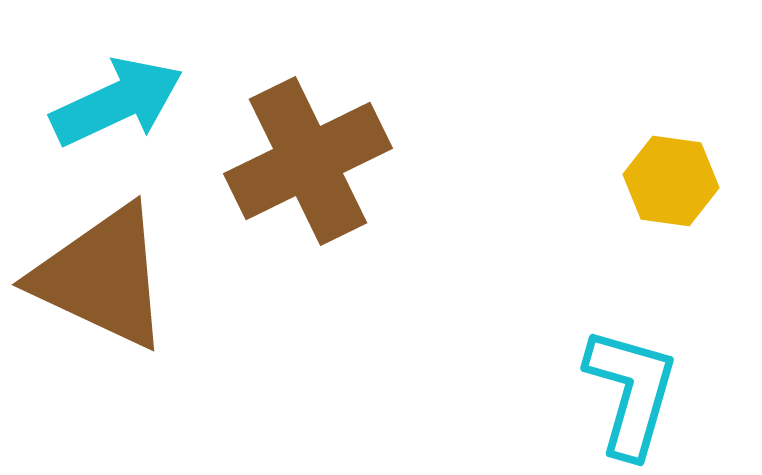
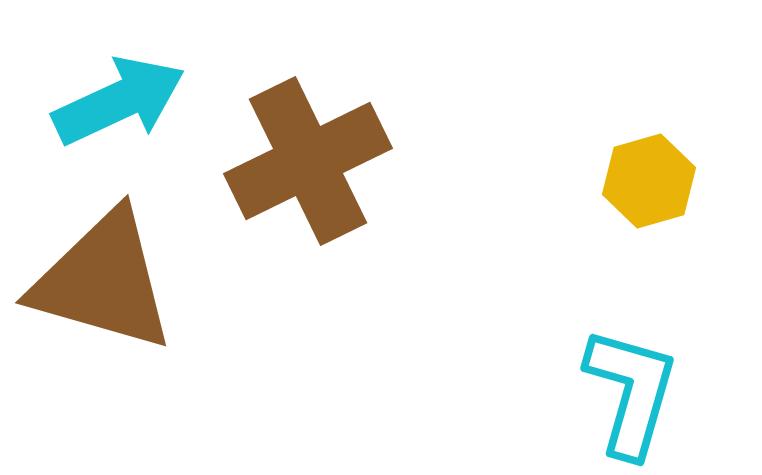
cyan arrow: moved 2 px right, 1 px up
yellow hexagon: moved 22 px left; rotated 24 degrees counterclockwise
brown triangle: moved 1 px right, 4 px down; rotated 9 degrees counterclockwise
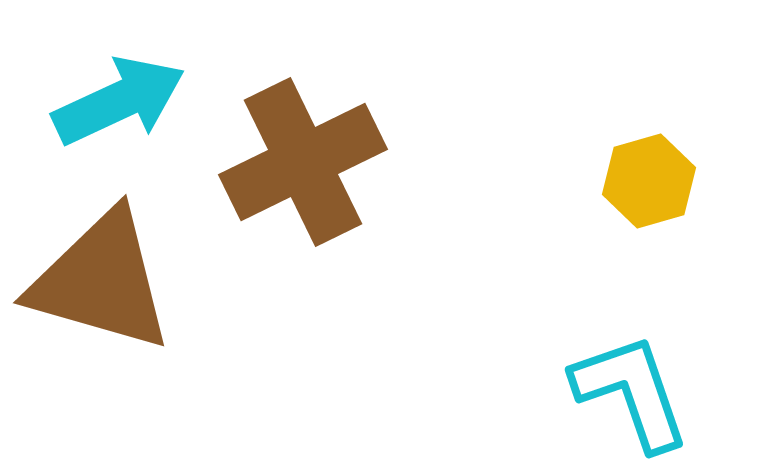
brown cross: moved 5 px left, 1 px down
brown triangle: moved 2 px left
cyan L-shape: rotated 35 degrees counterclockwise
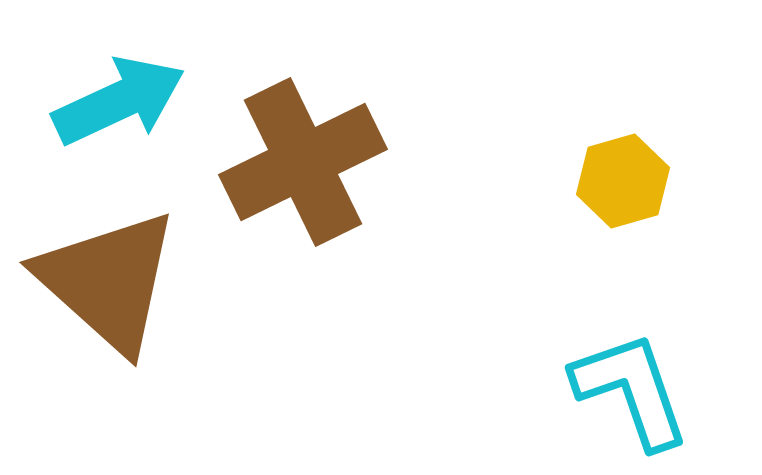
yellow hexagon: moved 26 px left
brown triangle: moved 7 px right; rotated 26 degrees clockwise
cyan L-shape: moved 2 px up
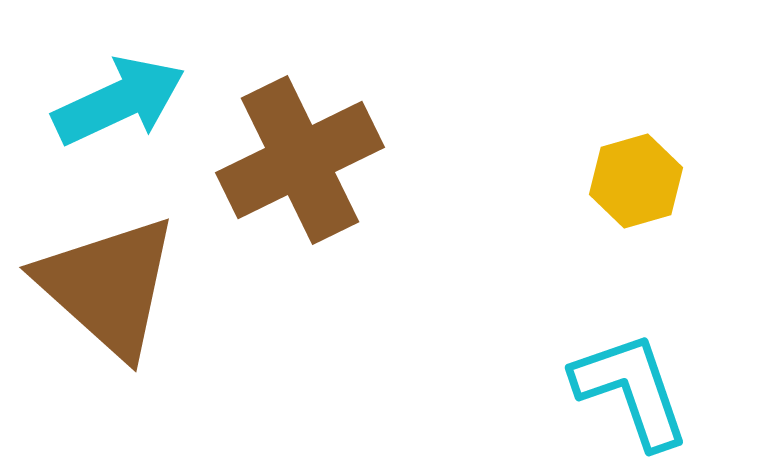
brown cross: moved 3 px left, 2 px up
yellow hexagon: moved 13 px right
brown triangle: moved 5 px down
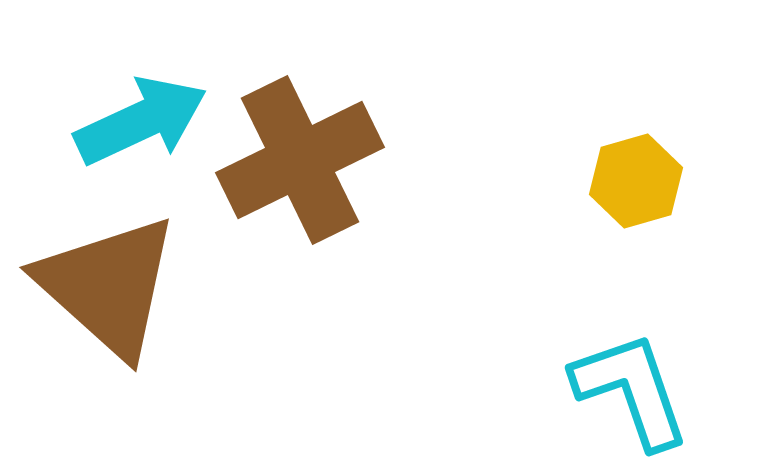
cyan arrow: moved 22 px right, 20 px down
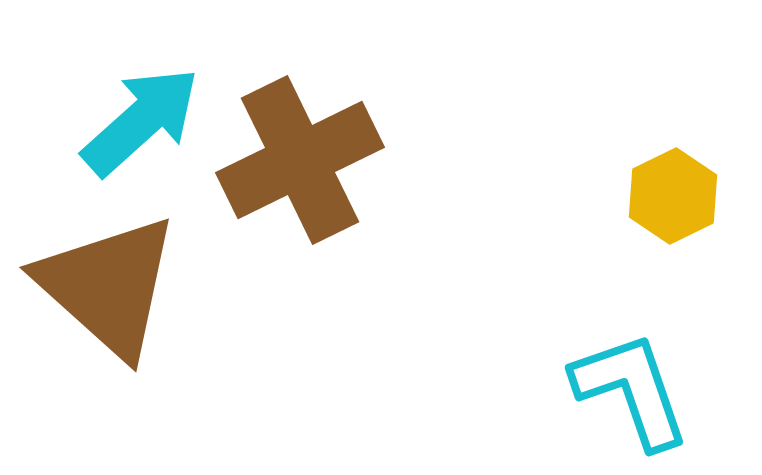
cyan arrow: rotated 17 degrees counterclockwise
yellow hexagon: moved 37 px right, 15 px down; rotated 10 degrees counterclockwise
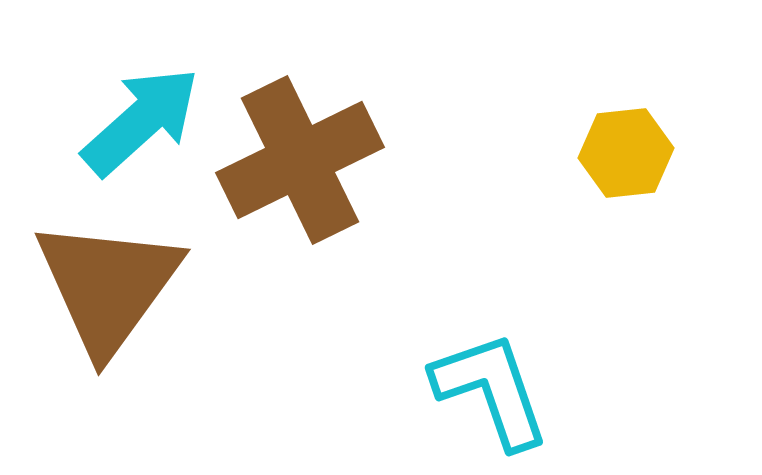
yellow hexagon: moved 47 px left, 43 px up; rotated 20 degrees clockwise
brown triangle: rotated 24 degrees clockwise
cyan L-shape: moved 140 px left
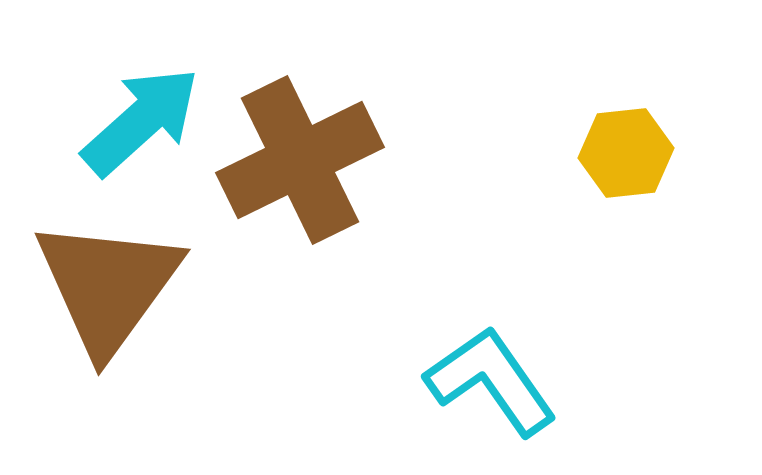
cyan L-shape: moved 9 px up; rotated 16 degrees counterclockwise
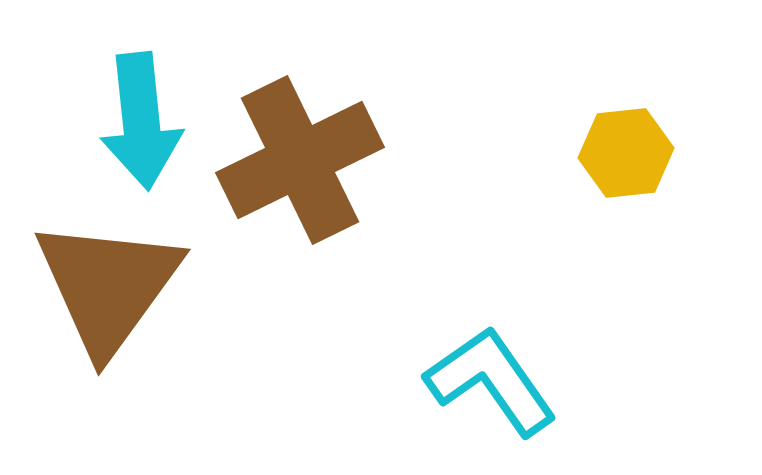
cyan arrow: rotated 126 degrees clockwise
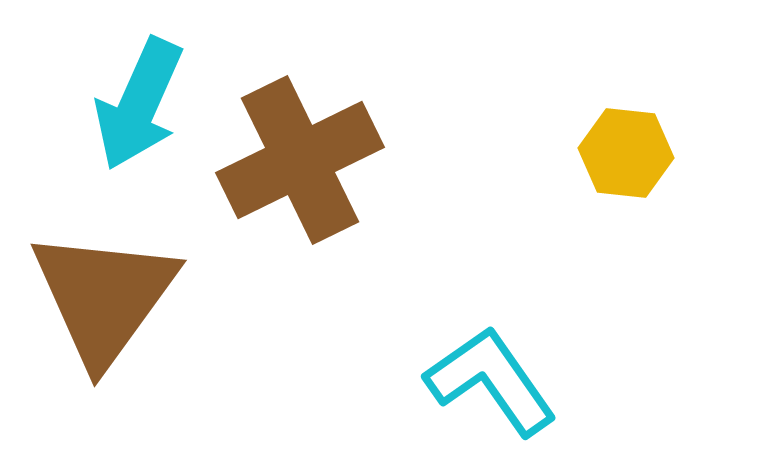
cyan arrow: moved 2 px left, 17 px up; rotated 30 degrees clockwise
yellow hexagon: rotated 12 degrees clockwise
brown triangle: moved 4 px left, 11 px down
